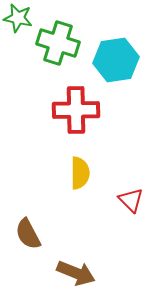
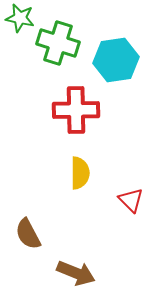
green star: moved 2 px right
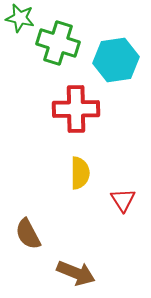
red cross: moved 1 px up
red triangle: moved 8 px left; rotated 12 degrees clockwise
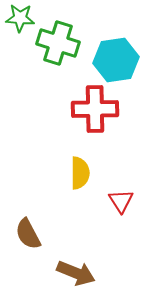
green star: rotated 8 degrees counterclockwise
red cross: moved 19 px right
red triangle: moved 2 px left, 1 px down
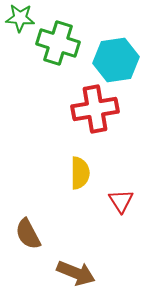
red cross: rotated 9 degrees counterclockwise
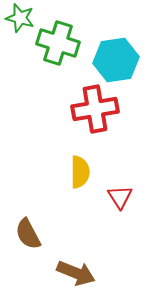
green star: rotated 12 degrees clockwise
yellow semicircle: moved 1 px up
red triangle: moved 1 px left, 4 px up
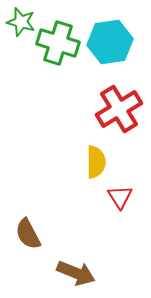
green star: moved 1 px right, 4 px down
cyan hexagon: moved 6 px left, 18 px up
red cross: moved 24 px right; rotated 21 degrees counterclockwise
yellow semicircle: moved 16 px right, 10 px up
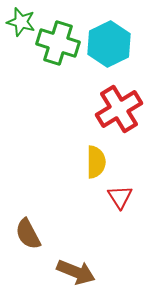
cyan hexagon: moved 1 px left, 2 px down; rotated 18 degrees counterclockwise
brown arrow: moved 1 px up
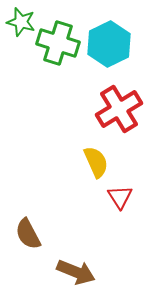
yellow semicircle: rotated 24 degrees counterclockwise
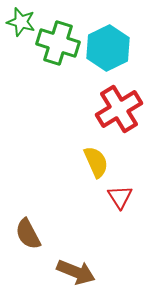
cyan hexagon: moved 1 px left, 4 px down
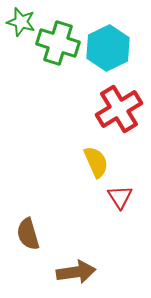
brown semicircle: rotated 12 degrees clockwise
brown arrow: rotated 30 degrees counterclockwise
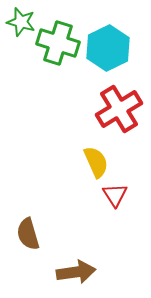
red triangle: moved 5 px left, 2 px up
